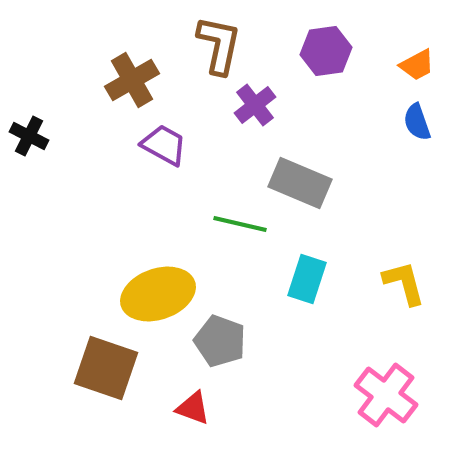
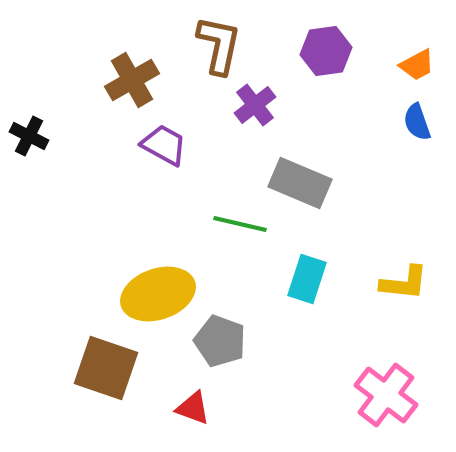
yellow L-shape: rotated 111 degrees clockwise
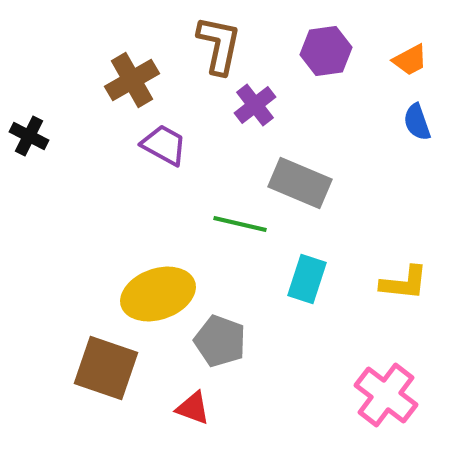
orange trapezoid: moved 7 px left, 5 px up
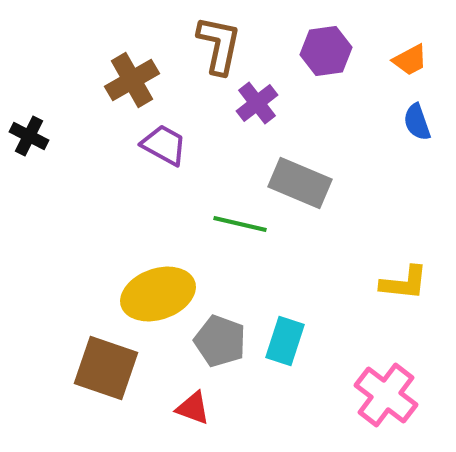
purple cross: moved 2 px right, 2 px up
cyan rectangle: moved 22 px left, 62 px down
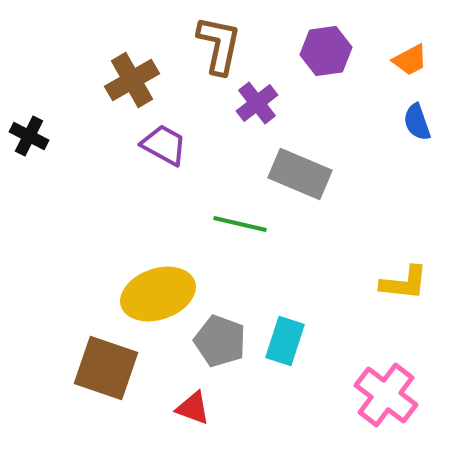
gray rectangle: moved 9 px up
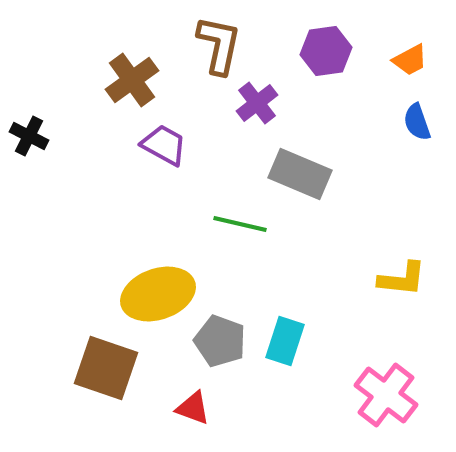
brown cross: rotated 6 degrees counterclockwise
yellow L-shape: moved 2 px left, 4 px up
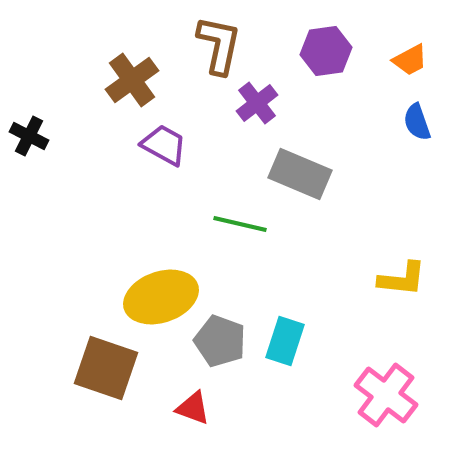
yellow ellipse: moved 3 px right, 3 px down
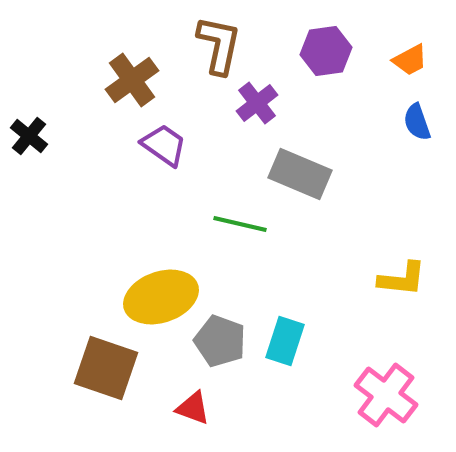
black cross: rotated 12 degrees clockwise
purple trapezoid: rotated 6 degrees clockwise
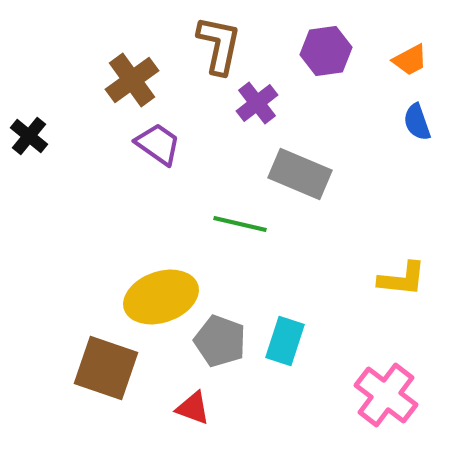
purple trapezoid: moved 6 px left, 1 px up
